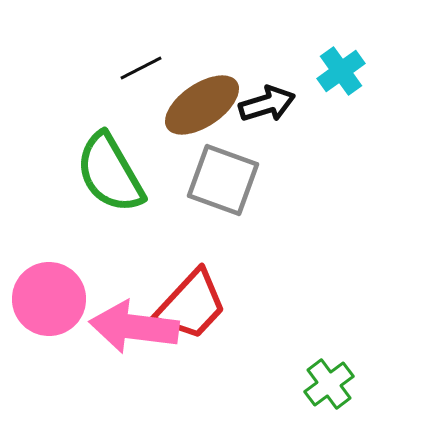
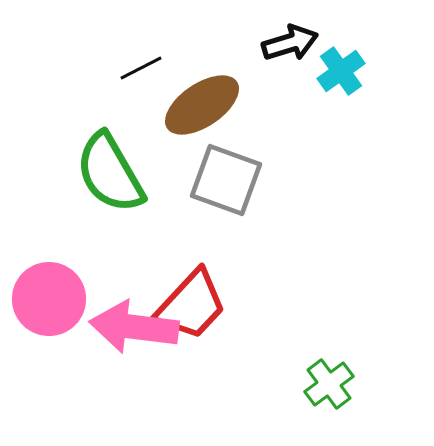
black arrow: moved 23 px right, 61 px up
gray square: moved 3 px right
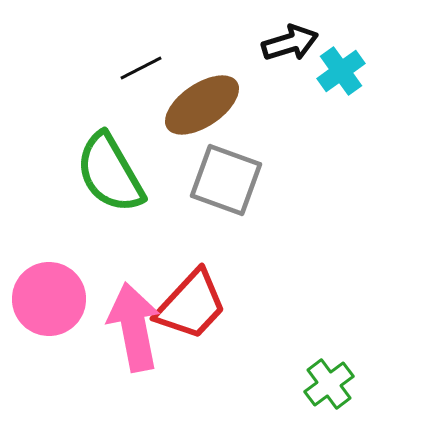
pink arrow: rotated 72 degrees clockwise
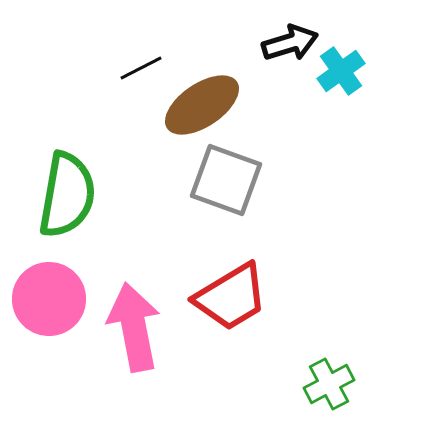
green semicircle: moved 43 px left, 22 px down; rotated 140 degrees counterclockwise
red trapezoid: moved 40 px right, 8 px up; rotated 16 degrees clockwise
green cross: rotated 9 degrees clockwise
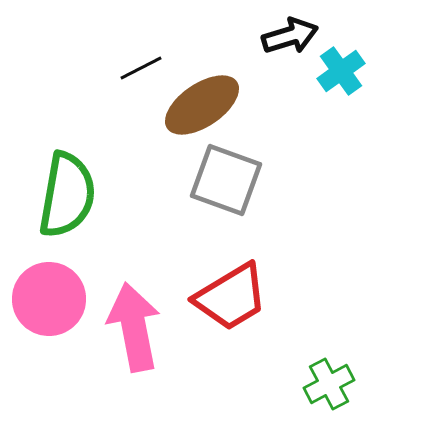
black arrow: moved 7 px up
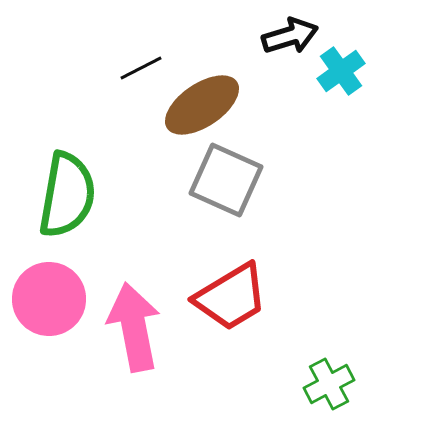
gray square: rotated 4 degrees clockwise
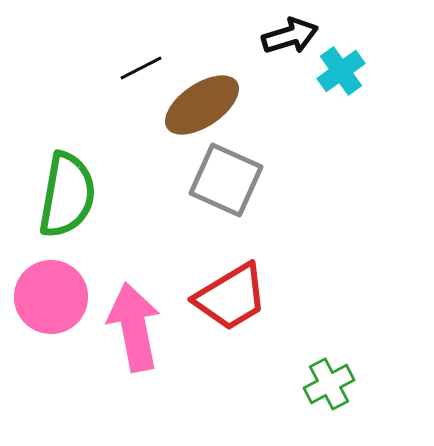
pink circle: moved 2 px right, 2 px up
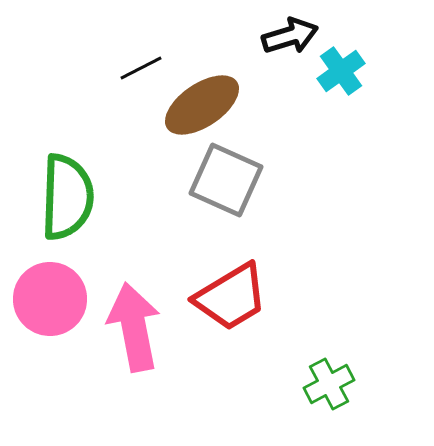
green semicircle: moved 2 px down; rotated 8 degrees counterclockwise
pink circle: moved 1 px left, 2 px down
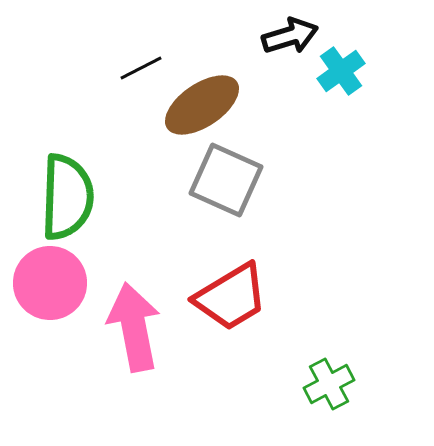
pink circle: moved 16 px up
